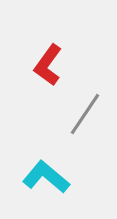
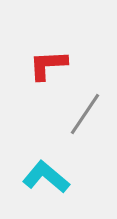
red L-shape: rotated 51 degrees clockwise
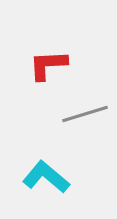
gray line: rotated 39 degrees clockwise
